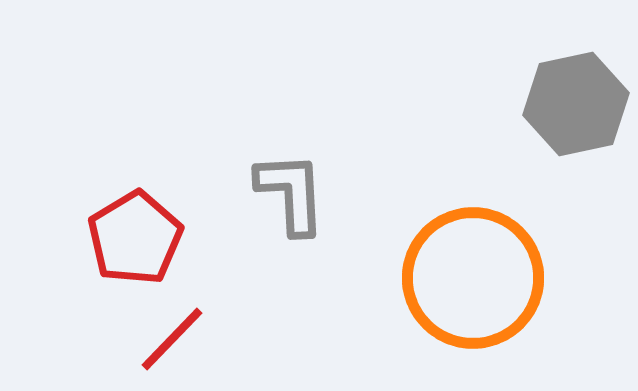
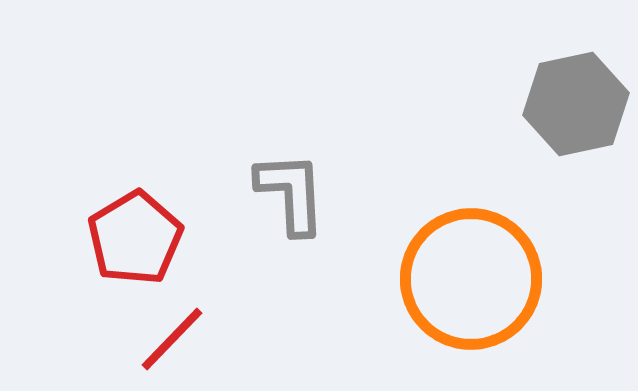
orange circle: moved 2 px left, 1 px down
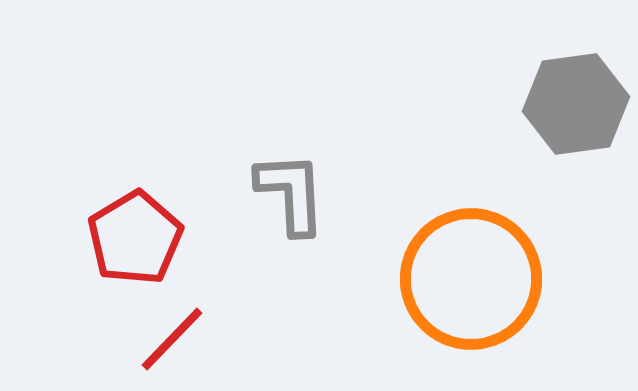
gray hexagon: rotated 4 degrees clockwise
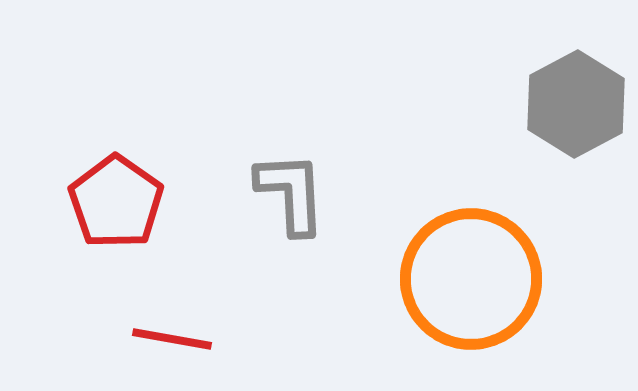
gray hexagon: rotated 20 degrees counterclockwise
red pentagon: moved 19 px left, 36 px up; rotated 6 degrees counterclockwise
red line: rotated 56 degrees clockwise
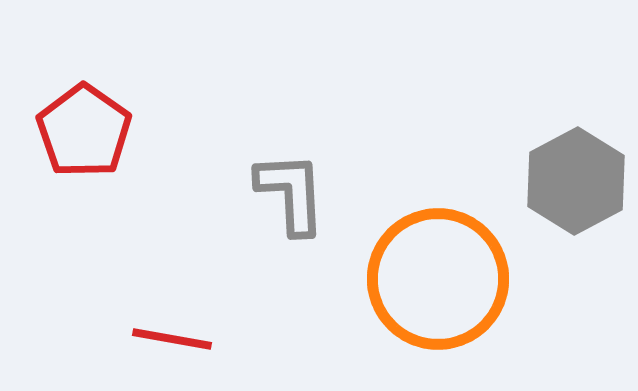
gray hexagon: moved 77 px down
red pentagon: moved 32 px left, 71 px up
orange circle: moved 33 px left
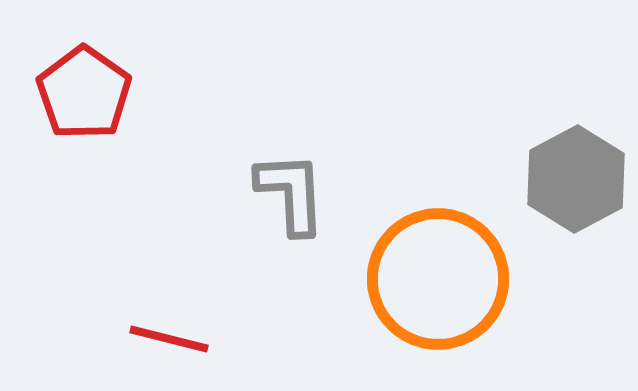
red pentagon: moved 38 px up
gray hexagon: moved 2 px up
red line: moved 3 px left; rotated 4 degrees clockwise
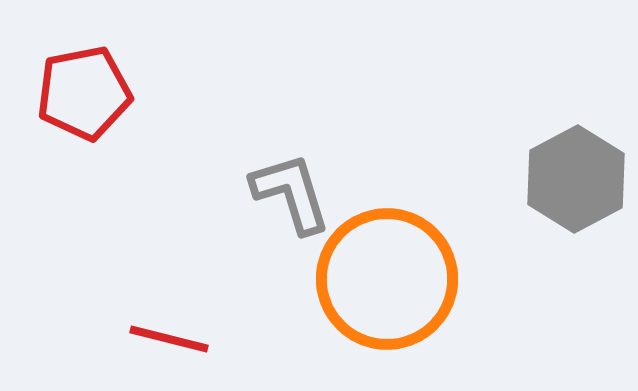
red pentagon: rotated 26 degrees clockwise
gray L-shape: rotated 14 degrees counterclockwise
orange circle: moved 51 px left
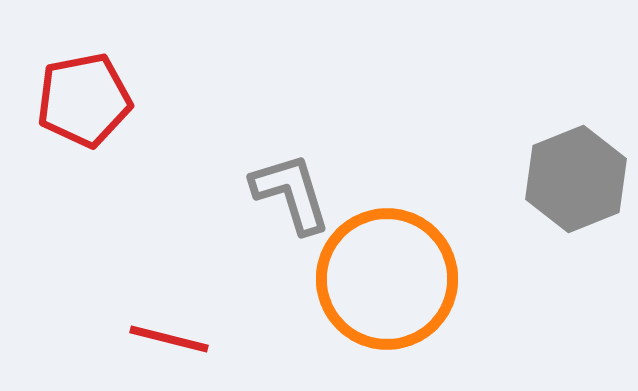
red pentagon: moved 7 px down
gray hexagon: rotated 6 degrees clockwise
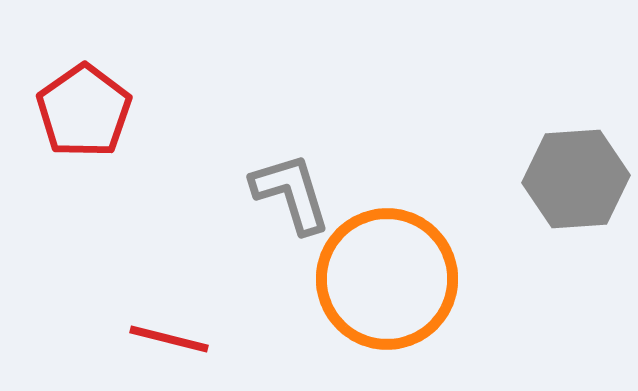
red pentagon: moved 11 px down; rotated 24 degrees counterclockwise
gray hexagon: rotated 18 degrees clockwise
